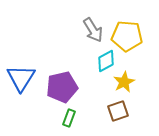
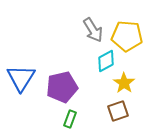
yellow star: moved 1 px down; rotated 10 degrees counterclockwise
green rectangle: moved 1 px right, 1 px down
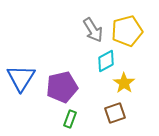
yellow pentagon: moved 5 px up; rotated 20 degrees counterclockwise
brown square: moved 3 px left, 2 px down
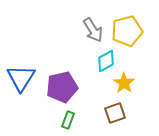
green rectangle: moved 2 px left, 1 px down
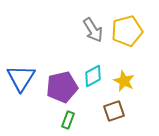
cyan diamond: moved 13 px left, 15 px down
yellow star: moved 2 px up; rotated 10 degrees counterclockwise
brown square: moved 1 px left, 2 px up
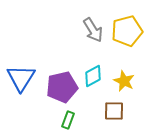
brown square: rotated 20 degrees clockwise
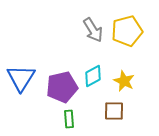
green rectangle: moved 1 px right, 1 px up; rotated 24 degrees counterclockwise
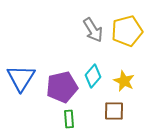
cyan diamond: rotated 20 degrees counterclockwise
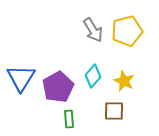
purple pentagon: moved 4 px left; rotated 16 degrees counterclockwise
